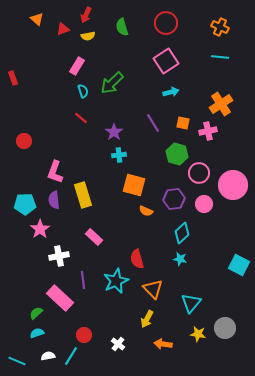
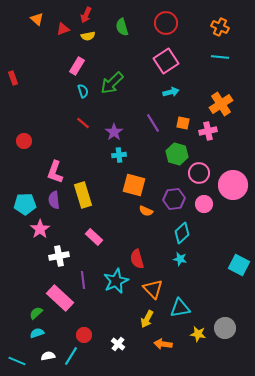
red line at (81, 118): moved 2 px right, 5 px down
cyan triangle at (191, 303): moved 11 px left, 5 px down; rotated 40 degrees clockwise
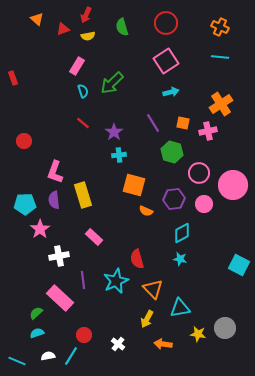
green hexagon at (177, 154): moved 5 px left, 2 px up
cyan diamond at (182, 233): rotated 15 degrees clockwise
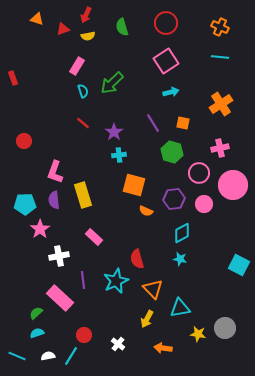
orange triangle at (37, 19): rotated 24 degrees counterclockwise
pink cross at (208, 131): moved 12 px right, 17 px down
orange arrow at (163, 344): moved 4 px down
cyan line at (17, 361): moved 5 px up
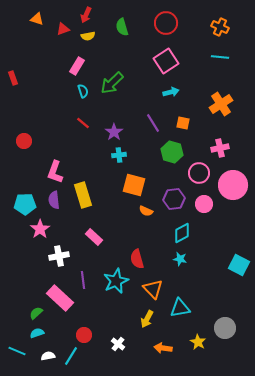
yellow star at (198, 334): moved 8 px down; rotated 21 degrees clockwise
cyan line at (17, 356): moved 5 px up
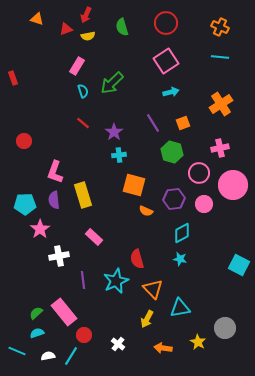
red triangle at (63, 29): moved 3 px right
orange square at (183, 123): rotated 32 degrees counterclockwise
pink rectangle at (60, 298): moved 4 px right, 14 px down; rotated 8 degrees clockwise
